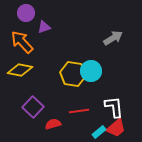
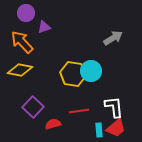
cyan rectangle: moved 2 px up; rotated 56 degrees counterclockwise
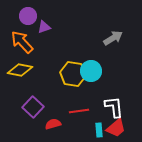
purple circle: moved 2 px right, 3 px down
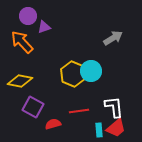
yellow diamond: moved 11 px down
yellow hexagon: rotated 15 degrees clockwise
purple square: rotated 15 degrees counterclockwise
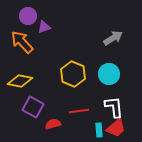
cyan circle: moved 18 px right, 3 px down
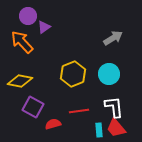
purple triangle: rotated 16 degrees counterclockwise
yellow hexagon: rotated 15 degrees clockwise
red trapezoid: rotated 90 degrees clockwise
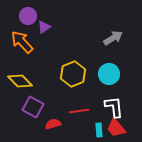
yellow diamond: rotated 35 degrees clockwise
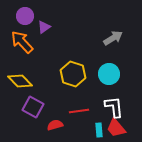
purple circle: moved 3 px left
yellow hexagon: rotated 20 degrees counterclockwise
red semicircle: moved 2 px right, 1 px down
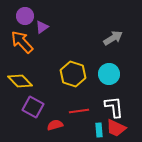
purple triangle: moved 2 px left
red trapezoid: rotated 25 degrees counterclockwise
